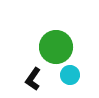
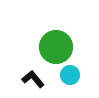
black L-shape: rotated 105 degrees clockwise
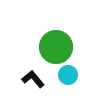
cyan circle: moved 2 px left
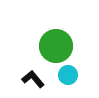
green circle: moved 1 px up
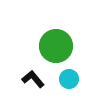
cyan circle: moved 1 px right, 4 px down
